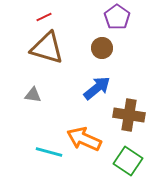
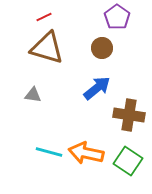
orange arrow: moved 2 px right, 14 px down; rotated 12 degrees counterclockwise
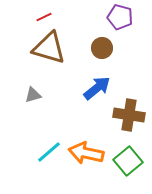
purple pentagon: moved 3 px right; rotated 20 degrees counterclockwise
brown triangle: moved 2 px right
gray triangle: rotated 24 degrees counterclockwise
cyan line: rotated 56 degrees counterclockwise
green square: rotated 16 degrees clockwise
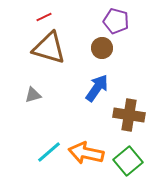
purple pentagon: moved 4 px left, 4 px down
blue arrow: rotated 16 degrees counterclockwise
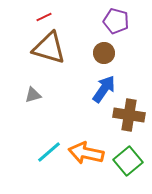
brown circle: moved 2 px right, 5 px down
blue arrow: moved 7 px right, 1 px down
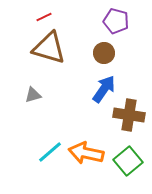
cyan line: moved 1 px right
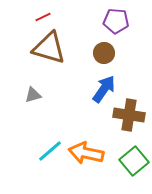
red line: moved 1 px left
purple pentagon: rotated 10 degrees counterclockwise
cyan line: moved 1 px up
green square: moved 6 px right
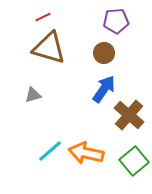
purple pentagon: rotated 10 degrees counterclockwise
brown cross: rotated 32 degrees clockwise
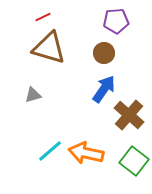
green square: rotated 12 degrees counterclockwise
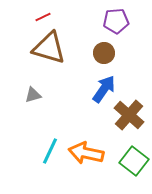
cyan line: rotated 24 degrees counterclockwise
